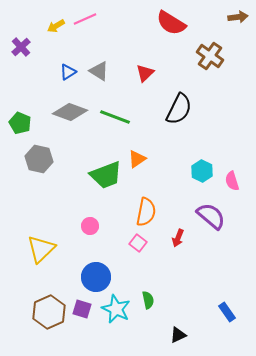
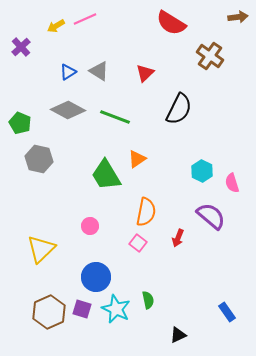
gray diamond: moved 2 px left, 2 px up; rotated 8 degrees clockwise
green trapezoid: rotated 80 degrees clockwise
pink semicircle: moved 2 px down
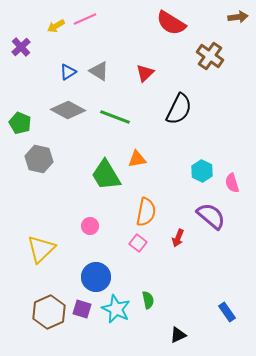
orange triangle: rotated 24 degrees clockwise
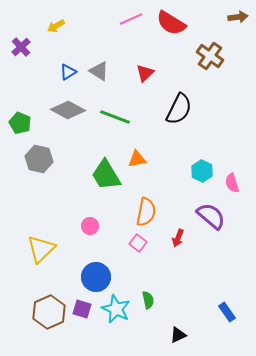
pink line: moved 46 px right
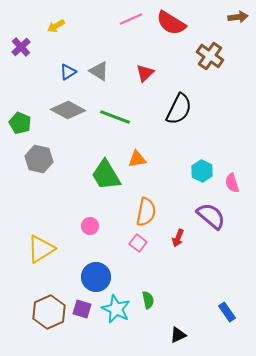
yellow triangle: rotated 12 degrees clockwise
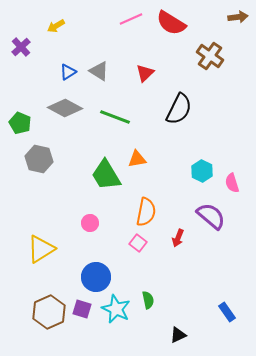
gray diamond: moved 3 px left, 2 px up
pink circle: moved 3 px up
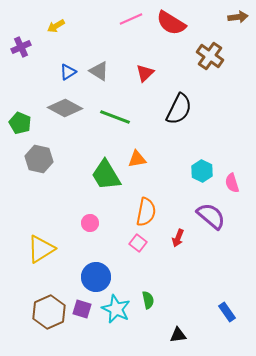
purple cross: rotated 18 degrees clockwise
black triangle: rotated 18 degrees clockwise
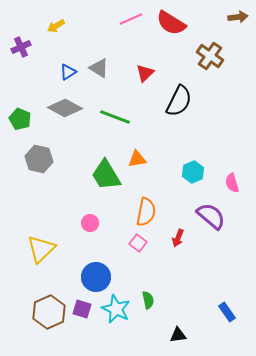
gray triangle: moved 3 px up
black semicircle: moved 8 px up
green pentagon: moved 4 px up
cyan hexagon: moved 9 px left, 1 px down; rotated 10 degrees clockwise
yellow triangle: rotated 12 degrees counterclockwise
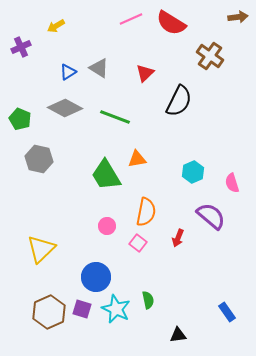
pink circle: moved 17 px right, 3 px down
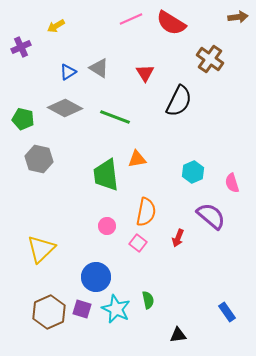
brown cross: moved 3 px down
red triangle: rotated 18 degrees counterclockwise
green pentagon: moved 3 px right; rotated 10 degrees counterclockwise
green trapezoid: rotated 24 degrees clockwise
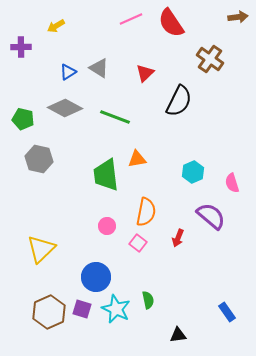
red semicircle: rotated 24 degrees clockwise
purple cross: rotated 24 degrees clockwise
red triangle: rotated 18 degrees clockwise
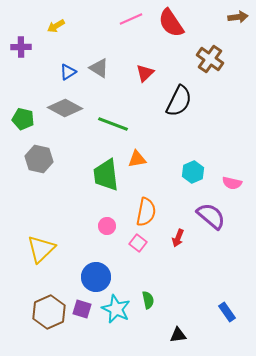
green line: moved 2 px left, 7 px down
pink semicircle: rotated 60 degrees counterclockwise
